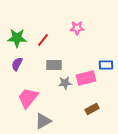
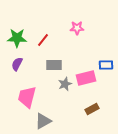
gray star: moved 1 px down; rotated 16 degrees counterclockwise
pink trapezoid: moved 1 px left, 1 px up; rotated 25 degrees counterclockwise
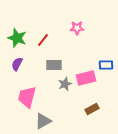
green star: rotated 18 degrees clockwise
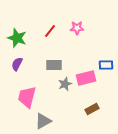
red line: moved 7 px right, 9 px up
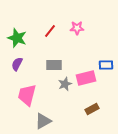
pink trapezoid: moved 2 px up
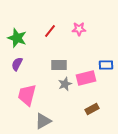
pink star: moved 2 px right, 1 px down
gray rectangle: moved 5 px right
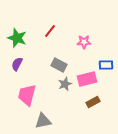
pink star: moved 5 px right, 13 px down
gray rectangle: rotated 28 degrees clockwise
pink rectangle: moved 1 px right, 1 px down
brown rectangle: moved 1 px right, 7 px up
gray triangle: rotated 18 degrees clockwise
